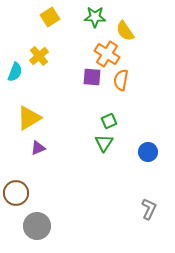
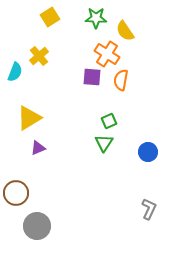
green star: moved 1 px right, 1 px down
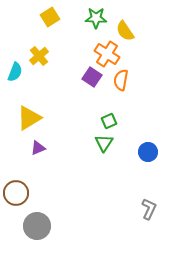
purple square: rotated 30 degrees clockwise
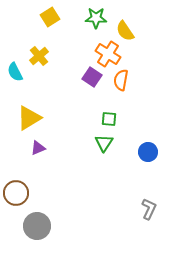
orange cross: moved 1 px right
cyan semicircle: rotated 132 degrees clockwise
green square: moved 2 px up; rotated 28 degrees clockwise
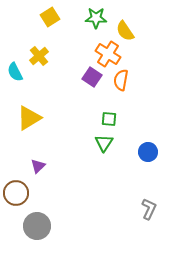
purple triangle: moved 18 px down; rotated 21 degrees counterclockwise
